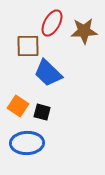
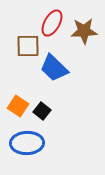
blue trapezoid: moved 6 px right, 5 px up
black square: moved 1 px up; rotated 24 degrees clockwise
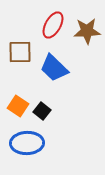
red ellipse: moved 1 px right, 2 px down
brown star: moved 3 px right
brown square: moved 8 px left, 6 px down
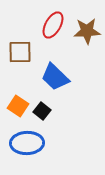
blue trapezoid: moved 1 px right, 9 px down
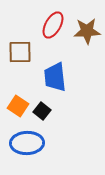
blue trapezoid: rotated 40 degrees clockwise
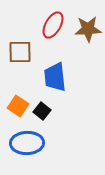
brown star: moved 1 px right, 2 px up
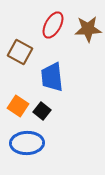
brown square: rotated 30 degrees clockwise
blue trapezoid: moved 3 px left
